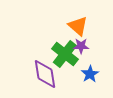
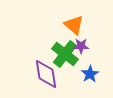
orange triangle: moved 4 px left, 1 px up
purple diamond: moved 1 px right
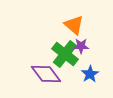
purple diamond: rotated 28 degrees counterclockwise
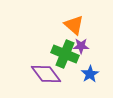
green cross: rotated 16 degrees counterclockwise
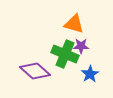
orange triangle: moved 1 px up; rotated 25 degrees counterclockwise
purple diamond: moved 11 px left, 3 px up; rotated 12 degrees counterclockwise
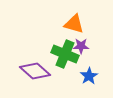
blue star: moved 1 px left, 2 px down
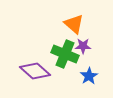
orange triangle: rotated 25 degrees clockwise
purple star: moved 2 px right
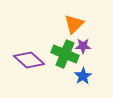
orange triangle: rotated 35 degrees clockwise
purple diamond: moved 6 px left, 11 px up
blue star: moved 6 px left
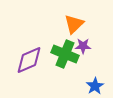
purple diamond: rotated 64 degrees counterclockwise
blue star: moved 12 px right, 10 px down
